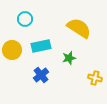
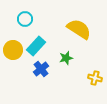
yellow semicircle: moved 1 px down
cyan rectangle: moved 5 px left; rotated 36 degrees counterclockwise
yellow circle: moved 1 px right
green star: moved 3 px left
blue cross: moved 6 px up
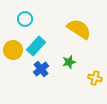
green star: moved 3 px right, 4 px down
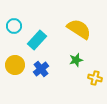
cyan circle: moved 11 px left, 7 px down
cyan rectangle: moved 1 px right, 6 px up
yellow circle: moved 2 px right, 15 px down
green star: moved 7 px right, 2 px up
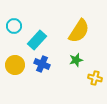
yellow semicircle: moved 2 px down; rotated 90 degrees clockwise
blue cross: moved 1 px right, 5 px up; rotated 28 degrees counterclockwise
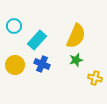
yellow semicircle: moved 3 px left, 5 px down; rotated 10 degrees counterclockwise
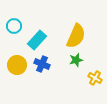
yellow circle: moved 2 px right
yellow cross: rotated 16 degrees clockwise
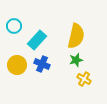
yellow semicircle: rotated 10 degrees counterclockwise
yellow cross: moved 11 px left, 1 px down
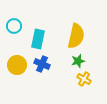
cyan rectangle: moved 1 px right, 1 px up; rotated 30 degrees counterclockwise
green star: moved 2 px right, 1 px down
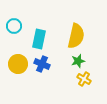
cyan rectangle: moved 1 px right
yellow circle: moved 1 px right, 1 px up
